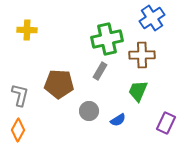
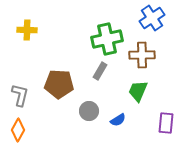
purple rectangle: rotated 20 degrees counterclockwise
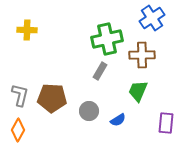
brown pentagon: moved 7 px left, 14 px down
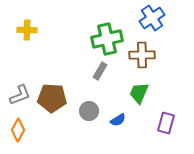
green trapezoid: moved 1 px right, 2 px down
gray L-shape: rotated 55 degrees clockwise
purple rectangle: rotated 10 degrees clockwise
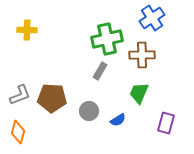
orange diamond: moved 2 px down; rotated 15 degrees counterclockwise
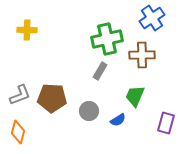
green trapezoid: moved 4 px left, 3 px down
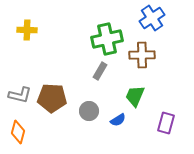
gray L-shape: rotated 35 degrees clockwise
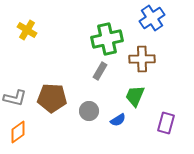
yellow cross: rotated 30 degrees clockwise
brown cross: moved 4 px down
gray L-shape: moved 5 px left, 3 px down
orange diamond: rotated 40 degrees clockwise
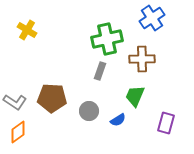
gray rectangle: rotated 12 degrees counterclockwise
gray L-shape: moved 4 px down; rotated 20 degrees clockwise
